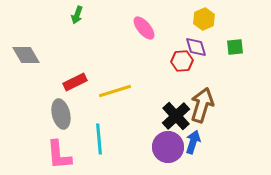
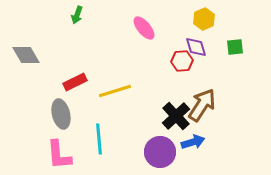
brown arrow: rotated 16 degrees clockwise
blue arrow: rotated 55 degrees clockwise
purple circle: moved 8 px left, 5 px down
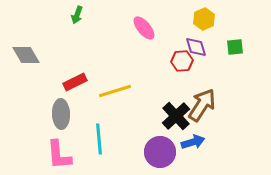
gray ellipse: rotated 12 degrees clockwise
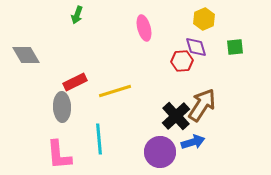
pink ellipse: rotated 25 degrees clockwise
gray ellipse: moved 1 px right, 7 px up
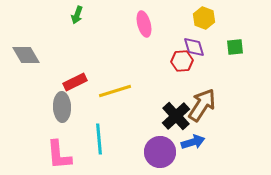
yellow hexagon: moved 1 px up; rotated 15 degrees counterclockwise
pink ellipse: moved 4 px up
purple diamond: moved 2 px left
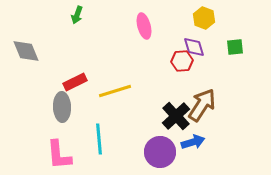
pink ellipse: moved 2 px down
gray diamond: moved 4 px up; rotated 8 degrees clockwise
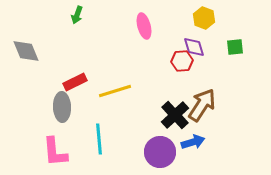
black cross: moved 1 px left, 1 px up
pink L-shape: moved 4 px left, 3 px up
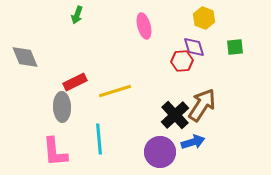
gray diamond: moved 1 px left, 6 px down
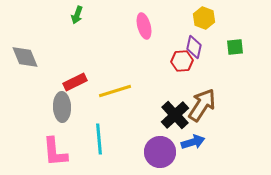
purple diamond: rotated 30 degrees clockwise
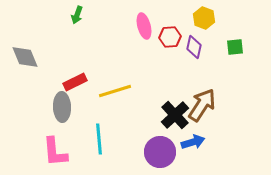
red hexagon: moved 12 px left, 24 px up
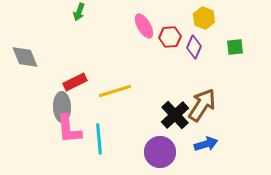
green arrow: moved 2 px right, 3 px up
pink ellipse: rotated 15 degrees counterclockwise
purple diamond: rotated 10 degrees clockwise
blue arrow: moved 13 px right, 2 px down
pink L-shape: moved 14 px right, 23 px up
